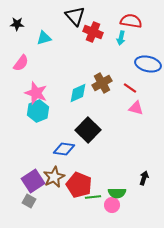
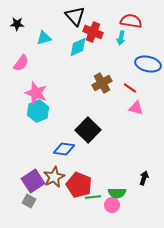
cyan diamond: moved 46 px up
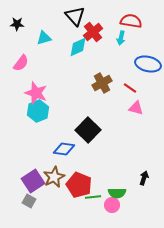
red cross: rotated 30 degrees clockwise
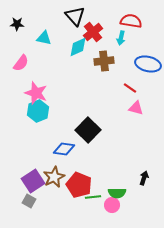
cyan triangle: rotated 28 degrees clockwise
brown cross: moved 2 px right, 22 px up; rotated 24 degrees clockwise
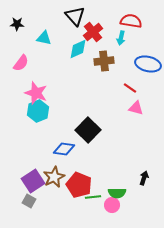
cyan diamond: moved 2 px down
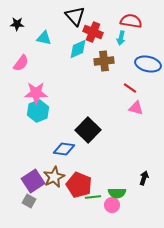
red cross: rotated 30 degrees counterclockwise
pink star: rotated 20 degrees counterclockwise
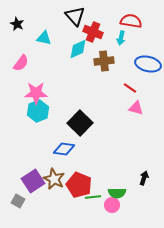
black star: rotated 24 degrees clockwise
black square: moved 8 px left, 7 px up
brown star: moved 2 px down; rotated 20 degrees counterclockwise
gray square: moved 11 px left
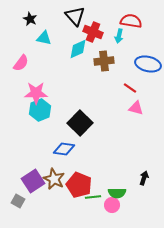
black star: moved 13 px right, 5 px up
cyan arrow: moved 2 px left, 2 px up
cyan hexagon: moved 2 px right, 1 px up
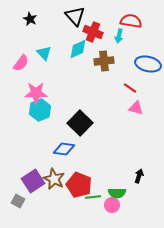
cyan triangle: moved 15 px down; rotated 35 degrees clockwise
black arrow: moved 5 px left, 2 px up
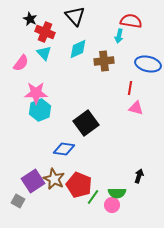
red cross: moved 48 px left
red line: rotated 64 degrees clockwise
black square: moved 6 px right; rotated 10 degrees clockwise
green line: rotated 49 degrees counterclockwise
